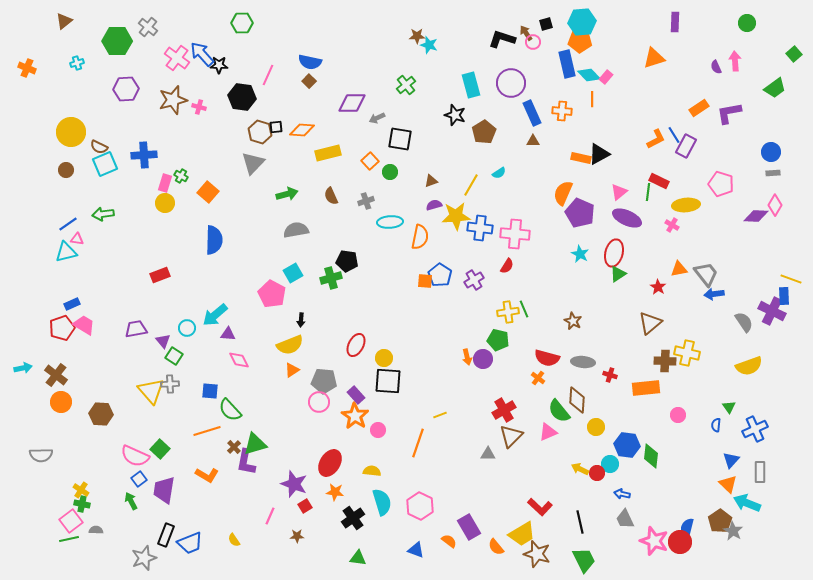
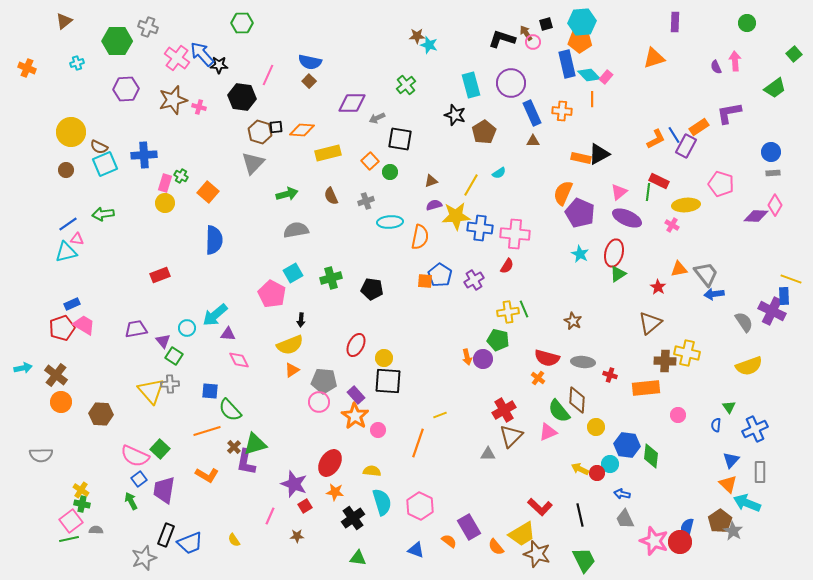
gray cross at (148, 27): rotated 18 degrees counterclockwise
orange rectangle at (699, 108): moved 19 px down
black pentagon at (347, 261): moved 25 px right, 28 px down
black line at (580, 522): moved 7 px up
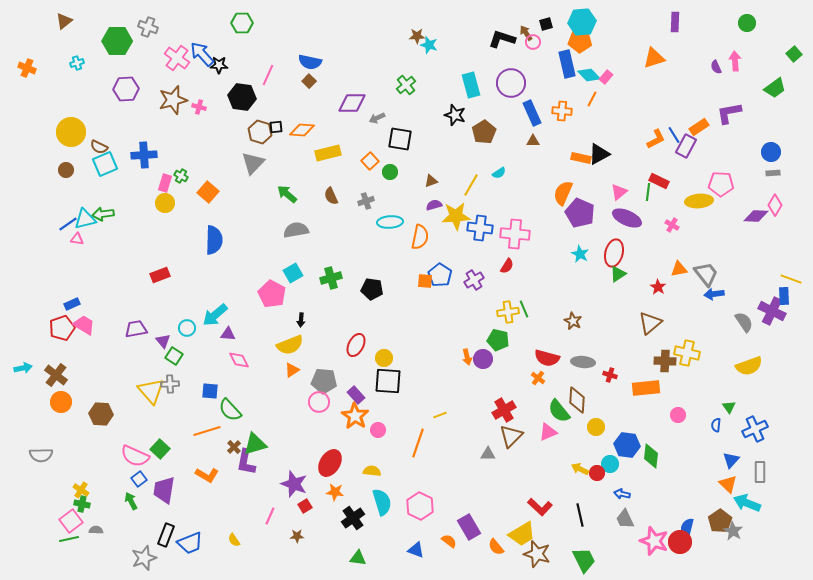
orange line at (592, 99): rotated 28 degrees clockwise
pink pentagon at (721, 184): rotated 15 degrees counterclockwise
green arrow at (287, 194): rotated 125 degrees counterclockwise
yellow ellipse at (686, 205): moved 13 px right, 4 px up
cyan triangle at (66, 252): moved 19 px right, 33 px up
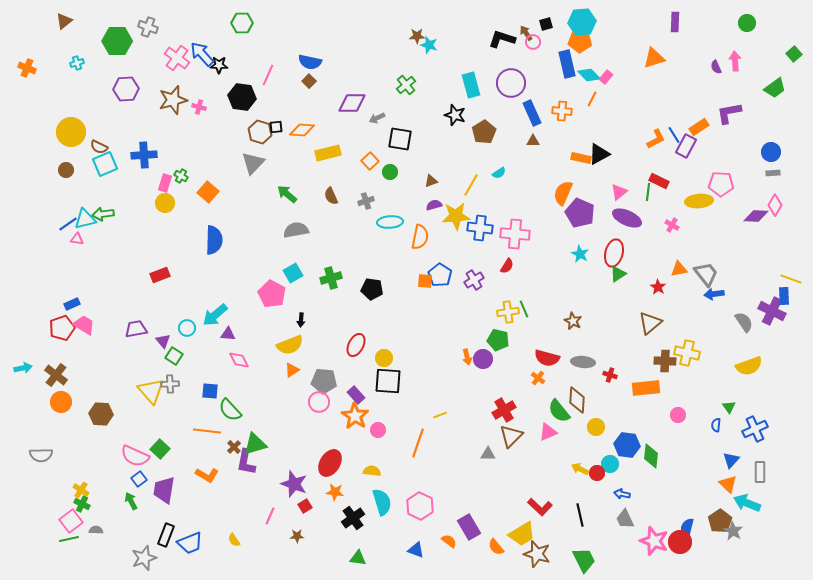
orange line at (207, 431): rotated 24 degrees clockwise
green cross at (82, 504): rotated 14 degrees clockwise
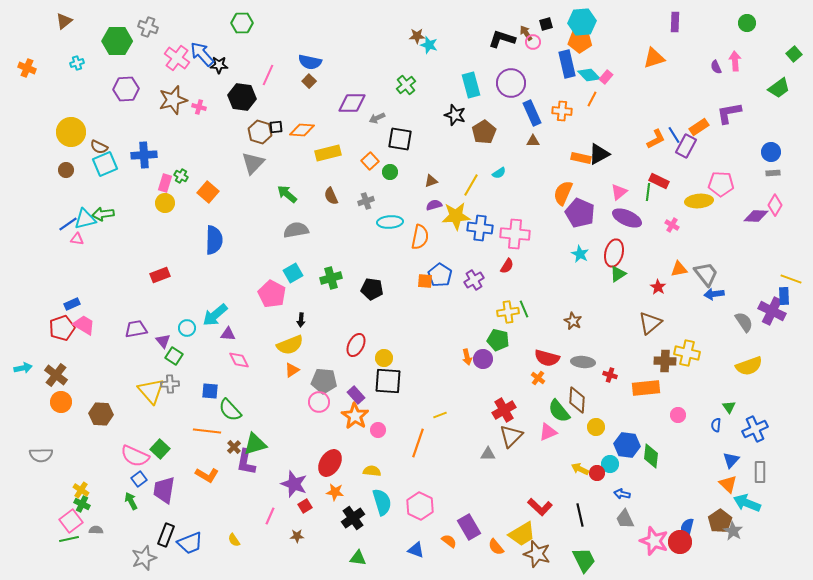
green trapezoid at (775, 88): moved 4 px right
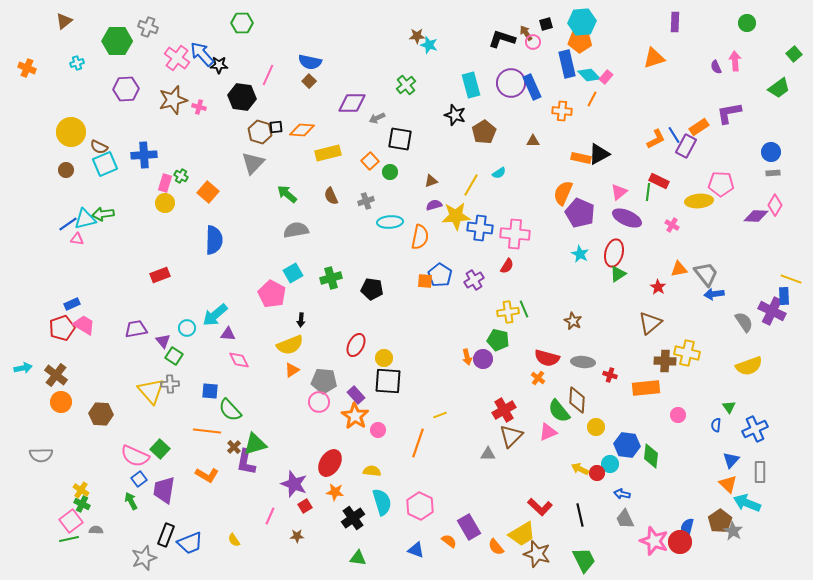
blue rectangle at (532, 113): moved 26 px up
